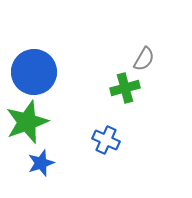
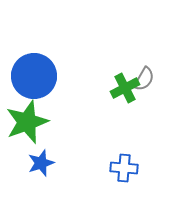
gray semicircle: moved 20 px down
blue circle: moved 4 px down
green cross: rotated 12 degrees counterclockwise
blue cross: moved 18 px right, 28 px down; rotated 20 degrees counterclockwise
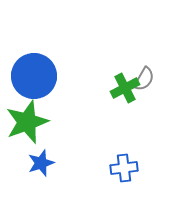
blue cross: rotated 12 degrees counterclockwise
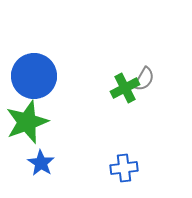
blue star: rotated 20 degrees counterclockwise
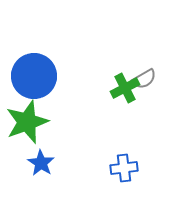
gray semicircle: rotated 30 degrees clockwise
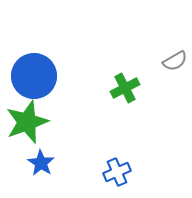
gray semicircle: moved 31 px right, 18 px up
blue cross: moved 7 px left, 4 px down; rotated 16 degrees counterclockwise
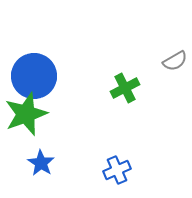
green star: moved 1 px left, 8 px up
blue cross: moved 2 px up
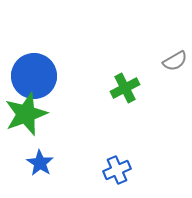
blue star: moved 1 px left
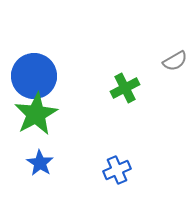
green star: moved 10 px right; rotated 9 degrees counterclockwise
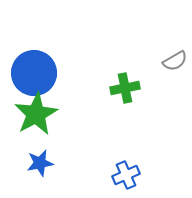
blue circle: moved 3 px up
green cross: rotated 16 degrees clockwise
blue star: rotated 28 degrees clockwise
blue cross: moved 9 px right, 5 px down
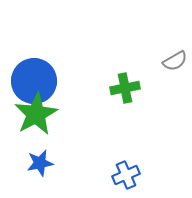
blue circle: moved 8 px down
